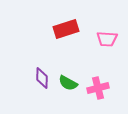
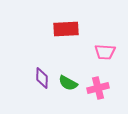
red rectangle: rotated 15 degrees clockwise
pink trapezoid: moved 2 px left, 13 px down
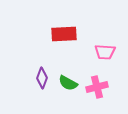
red rectangle: moved 2 px left, 5 px down
purple diamond: rotated 20 degrees clockwise
pink cross: moved 1 px left, 1 px up
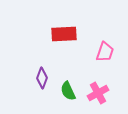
pink trapezoid: rotated 75 degrees counterclockwise
green semicircle: moved 8 px down; rotated 36 degrees clockwise
pink cross: moved 1 px right, 6 px down; rotated 15 degrees counterclockwise
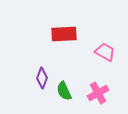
pink trapezoid: rotated 80 degrees counterclockwise
green semicircle: moved 4 px left
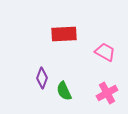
pink cross: moved 9 px right
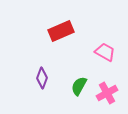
red rectangle: moved 3 px left, 3 px up; rotated 20 degrees counterclockwise
green semicircle: moved 15 px right, 5 px up; rotated 54 degrees clockwise
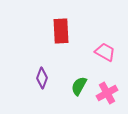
red rectangle: rotated 70 degrees counterclockwise
